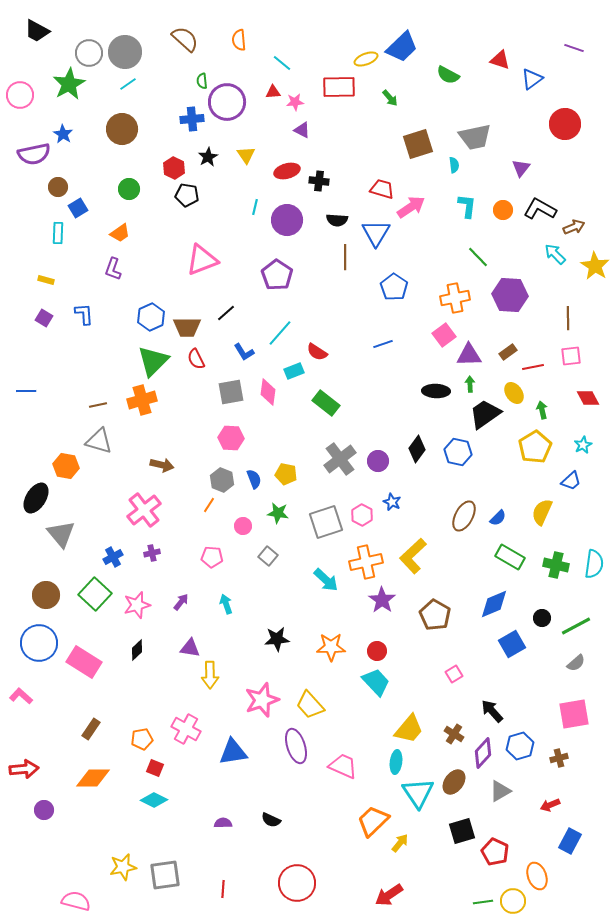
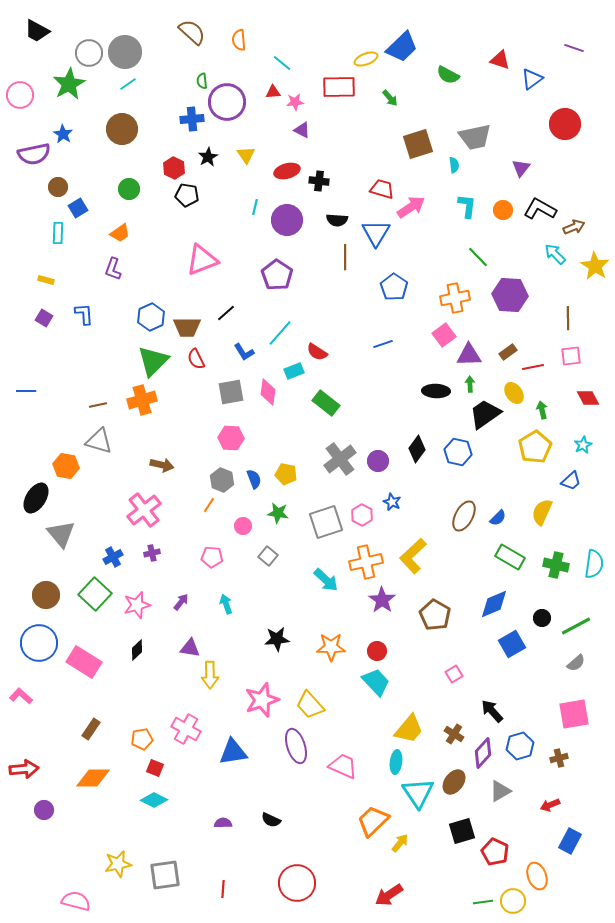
brown semicircle at (185, 39): moved 7 px right, 7 px up
yellow star at (123, 867): moved 5 px left, 3 px up
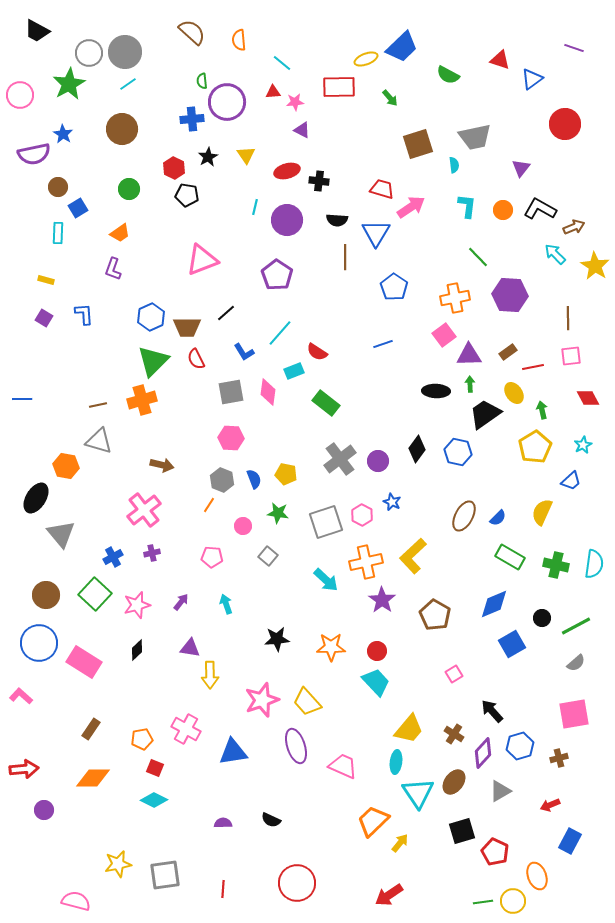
blue line at (26, 391): moved 4 px left, 8 px down
yellow trapezoid at (310, 705): moved 3 px left, 3 px up
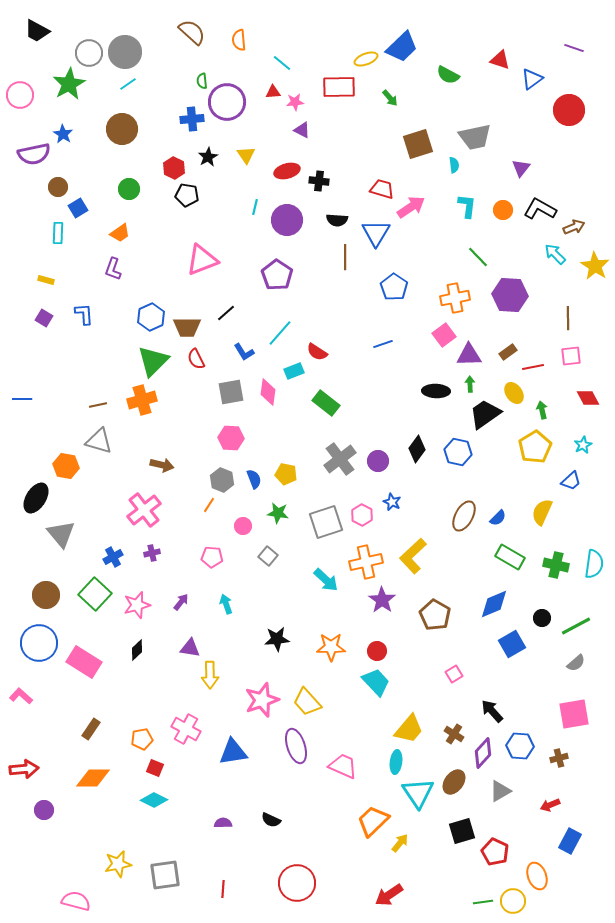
red circle at (565, 124): moved 4 px right, 14 px up
blue hexagon at (520, 746): rotated 20 degrees clockwise
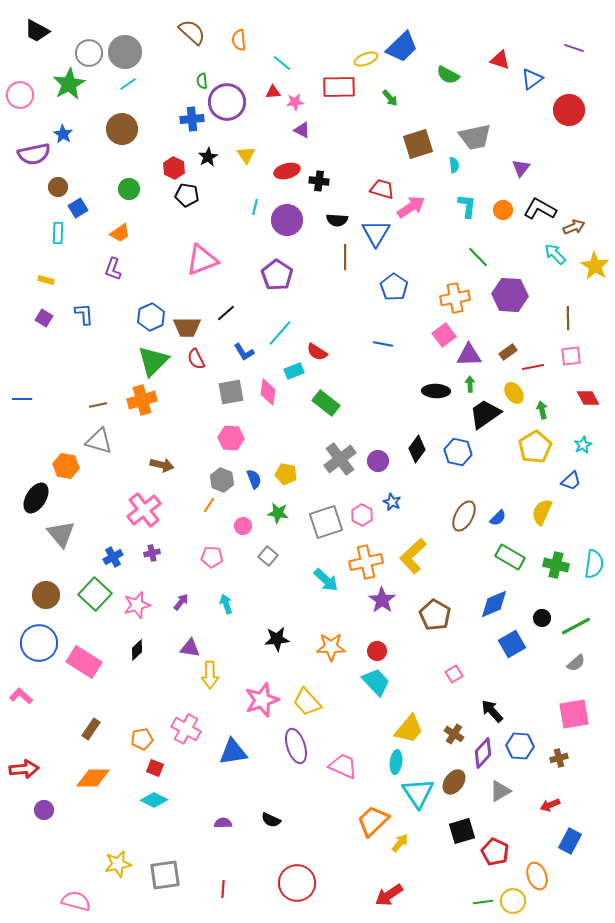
blue line at (383, 344): rotated 30 degrees clockwise
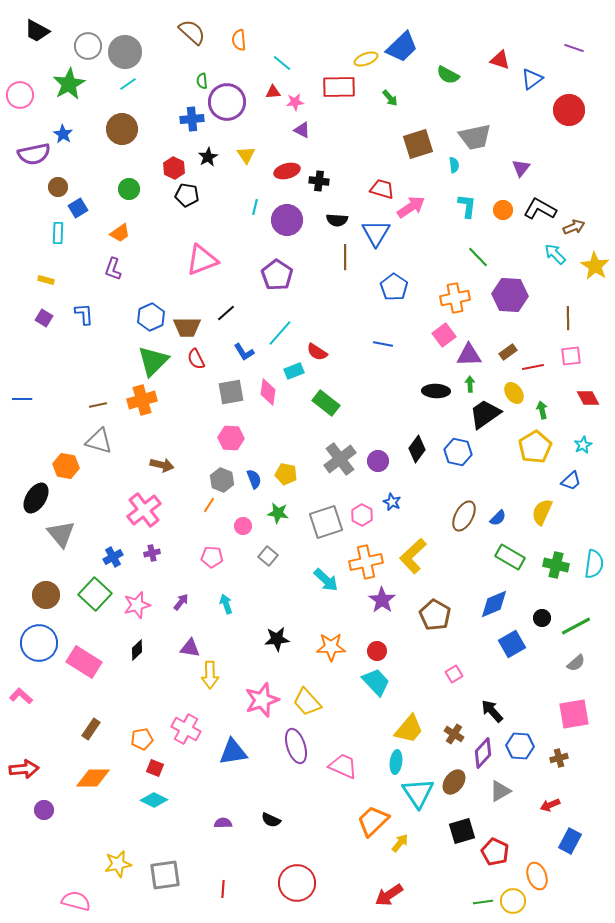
gray circle at (89, 53): moved 1 px left, 7 px up
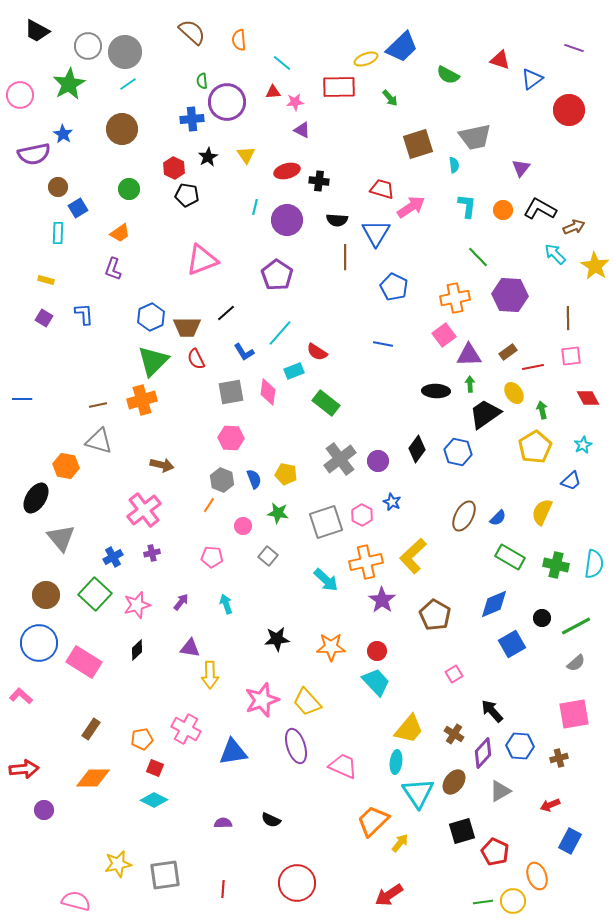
blue pentagon at (394, 287): rotated 8 degrees counterclockwise
gray triangle at (61, 534): moved 4 px down
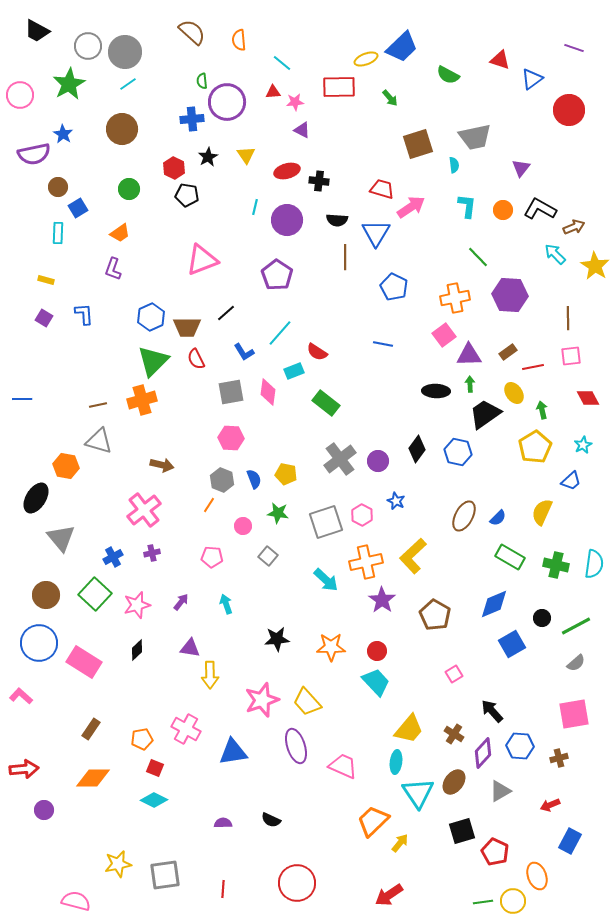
blue star at (392, 502): moved 4 px right, 1 px up
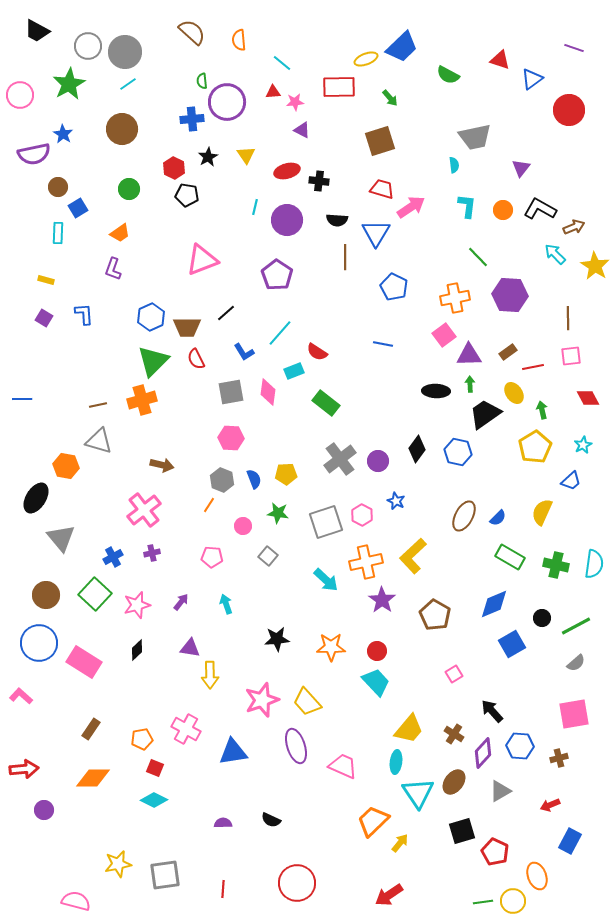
brown square at (418, 144): moved 38 px left, 3 px up
yellow pentagon at (286, 474): rotated 15 degrees counterclockwise
